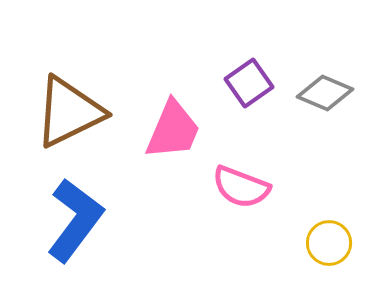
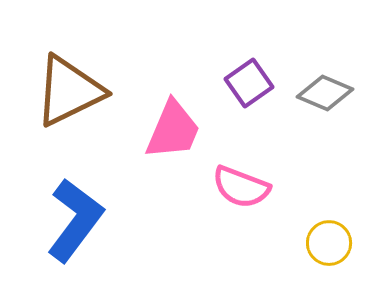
brown triangle: moved 21 px up
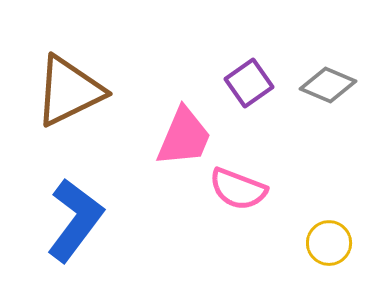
gray diamond: moved 3 px right, 8 px up
pink trapezoid: moved 11 px right, 7 px down
pink semicircle: moved 3 px left, 2 px down
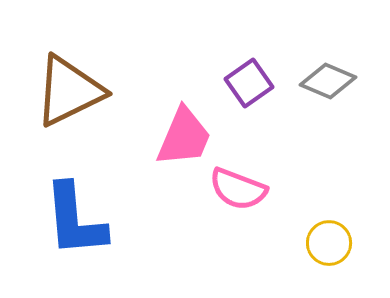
gray diamond: moved 4 px up
blue L-shape: rotated 138 degrees clockwise
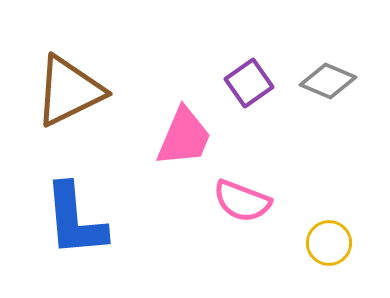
pink semicircle: moved 4 px right, 12 px down
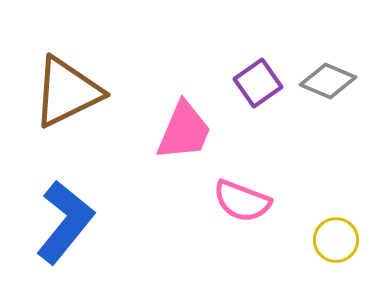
purple square: moved 9 px right
brown triangle: moved 2 px left, 1 px down
pink trapezoid: moved 6 px up
blue L-shape: moved 10 px left, 2 px down; rotated 136 degrees counterclockwise
yellow circle: moved 7 px right, 3 px up
